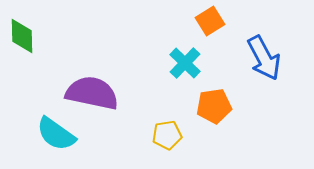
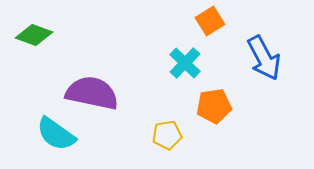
green diamond: moved 12 px right, 1 px up; rotated 69 degrees counterclockwise
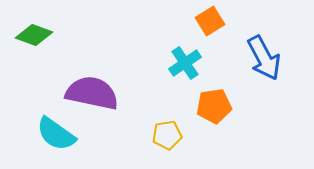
cyan cross: rotated 12 degrees clockwise
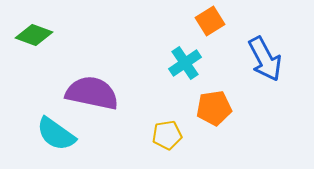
blue arrow: moved 1 px right, 1 px down
orange pentagon: moved 2 px down
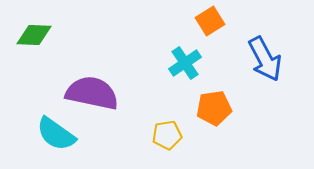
green diamond: rotated 18 degrees counterclockwise
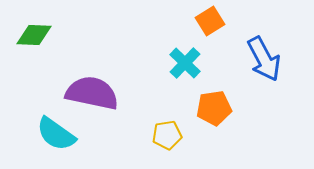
blue arrow: moved 1 px left
cyan cross: rotated 12 degrees counterclockwise
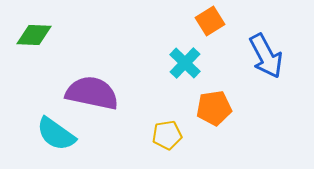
blue arrow: moved 2 px right, 3 px up
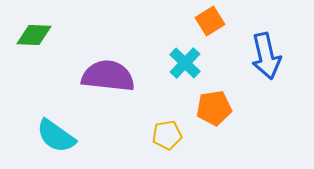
blue arrow: rotated 15 degrees clockwise
purple semicircle: moved 16 px right, 17 px up; rotated 6 degrees counterclockwise
cyan semicircle: moved 2 px down
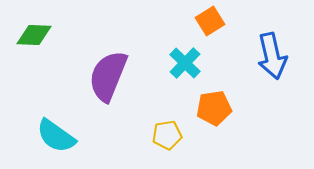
blue arrow: moved 6 px right
purple semicircle: rotated 74 degrees counterclockwise
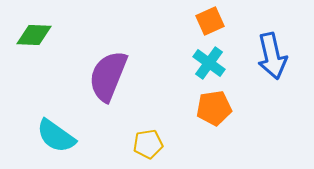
orange square: rotated 8 degrees clockwise
cyan cross: moved 24 px right; rotated 8 degrees counterclockwise
yellow pentagon: moved 19 px left, 9 px down
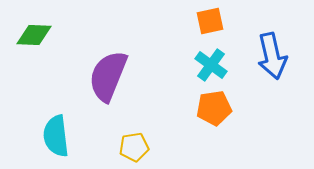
orange square: rotated 12 degrees clockwise
cyan cross: moved 2 px right, 2 px down
cyan semicircle: rotated 48 degrees clockwise
yellow pentagon: moved 14 px left, 3 px down
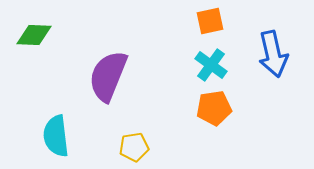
blue arrow: moved 1 px right, 2 px up
